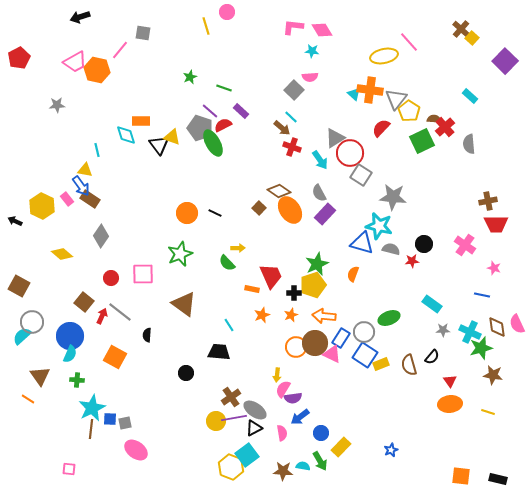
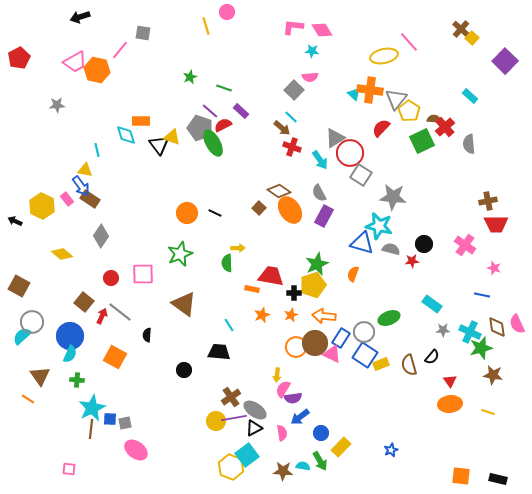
purple rectangle at (325, 214): moved 1 px left, 2 px down; rotated 15 degrees counterclockwise
green semicircle at (227, 263): rotated 42 degrees clockwise
red trapezoid at (271, 276): rotated 56 degrees counterclockwise
black circle at (186, 373): moved 2 px left, 3 px up
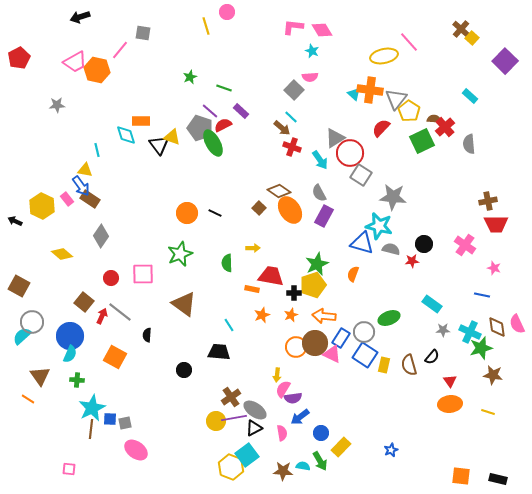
cyan star at (312, 51): rotated 16 degrees clockwise
yellow arrow at (238, 248): moved 15 px right
yellow rectangle at (381, 364): moved 3 px right, 1 px down; rotated 56 degrees counterclockwise
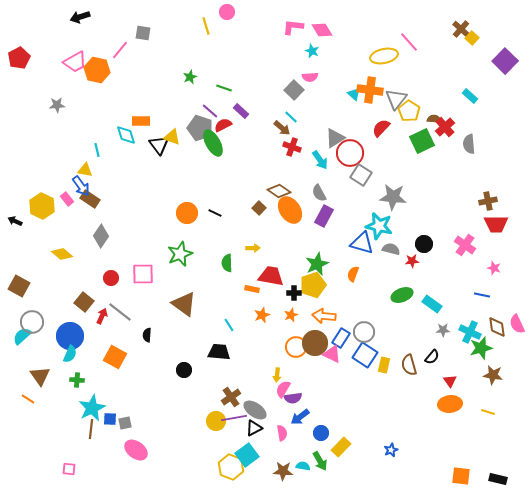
green ellipse at (389, 318): moved 13 px right, 23 px up
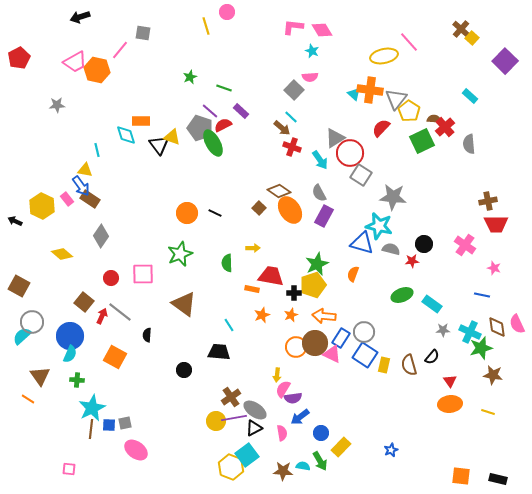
blue square at (110, 419): moved 1 px left, 6 px down
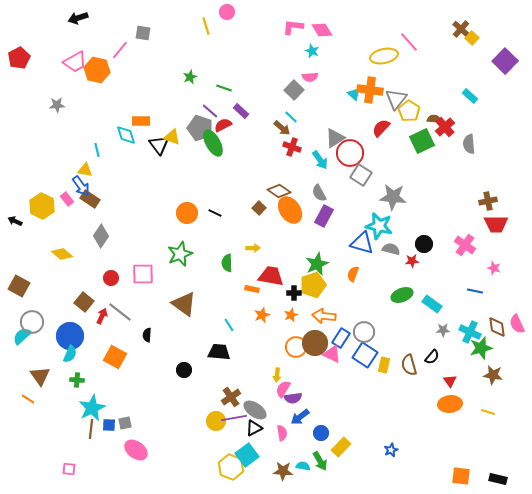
black arrow at (80, 17): moved 2 px left, 1 px down
blue line at (482, 295): moved 7 px left, 4 px up
